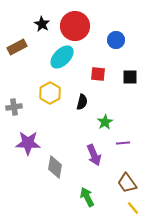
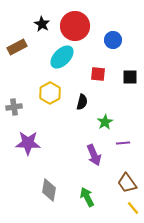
blue circle: moved 3 px left
gray diamond: moved 6 px left, 23 px down
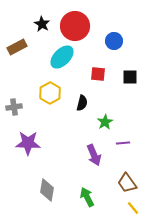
blue circle: moved 1 px right, 1 px down
black semicircle: moved 1 px down
gray diamond: moved 2 px left
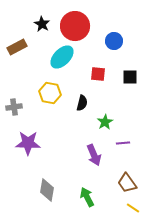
yellow hexagon: rotated 20 degrees counterclockwise
yellow line: rotated 16 degrees counterclockwise
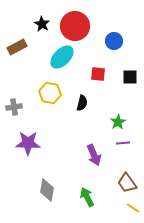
green star: moved 13 px right
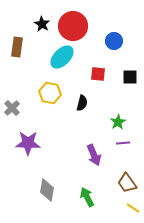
red circle: moved 2 px left
brown rectangle: rotated 54 degrees counterclockwise
gray cross: moved 2 px left, 1 px down; rotated 35 degrees counterclockwise
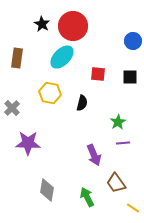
blue circle: moved 19 px right
brown rectangle: moved 11 px down
brown trapezoid: moved 11 px left
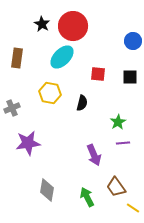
gray cross: rotated 21 degrees clockwise
purple star: rotated 10 degrees counterclockwise
brown trapezoid: moved 4 px down
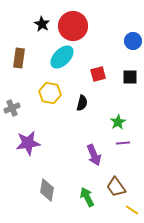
brown rectangle: moved 2 px right
red square: rotated 21 degrees counterclockwise
yellow line: moved 1 px left, 2 px down
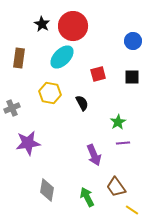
black square: moved 2 px right
black semicircle: rotated 42 degrees counterclockwise
